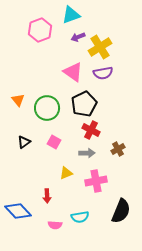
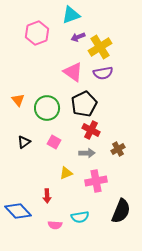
pink hexagon: moved 3 px left, 3 px down
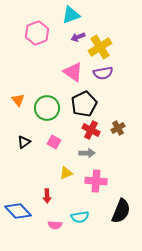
brown cross: moved 21 px up
pink cross: rotated 15 degrees clockwise
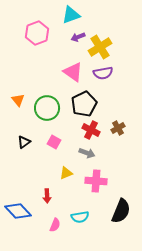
gray arrow: rotated 21 degrees clockwise
pink semicircle: rotated 72 degrees counterclockwise
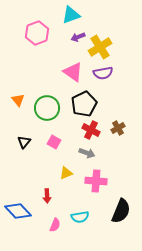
black triangle: rotated 16 degrees counterclockwise
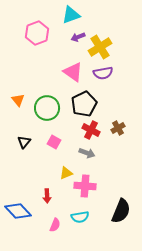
pink cross: moved 11 px left, 5 px down
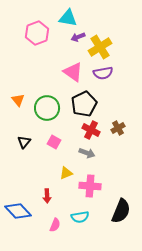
cyan triangle: moved 3 px left, 3 px down; rotated 30 degrees clockwise
pink cross: moved 5 px right
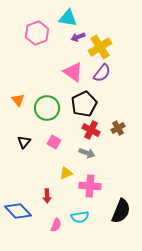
purple semicircle: moved 1 px left; rotated 42 degrees counterclockwise
pink semicircle: moved 1 px right
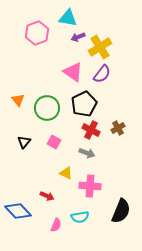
purple semicircle: moved 1 px down
yellow triangle: rotated 48 degrees clockwise
red arrow: rotated 64 degrees counterclockwise
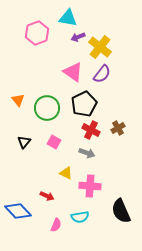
yellow cross: rotated 20 degrees counterclockwise
black semicircle: rotated 135 degrees clockwise
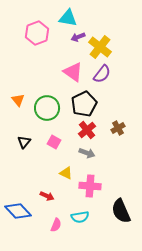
red cross: moved 4 px left; rotated 24 degrees clockwise
